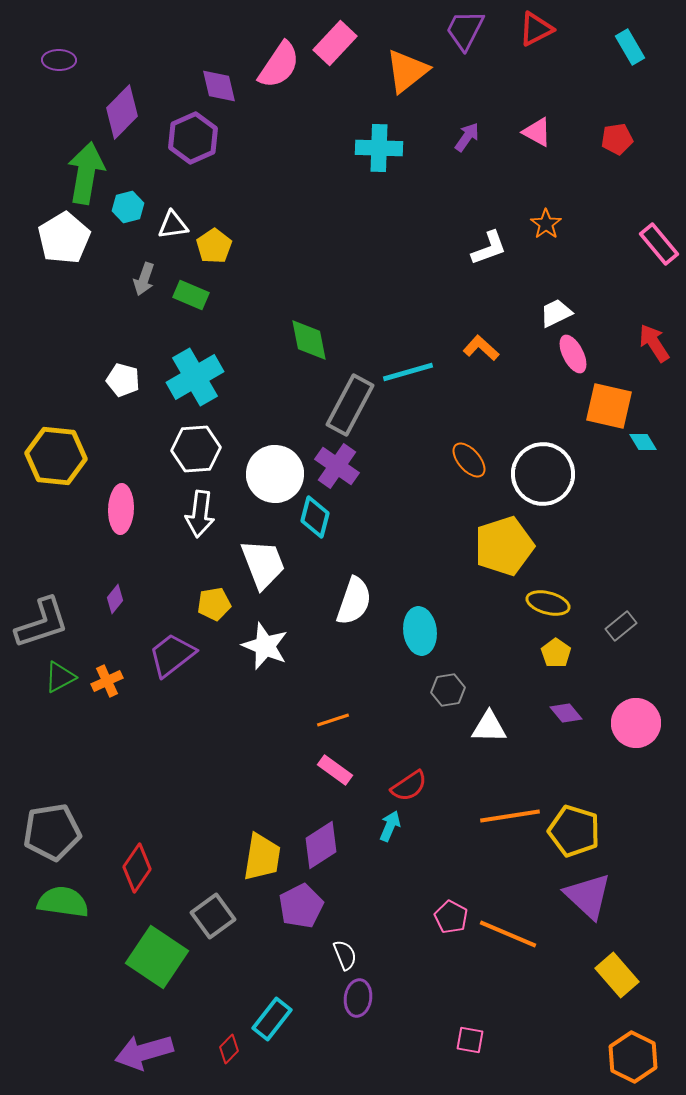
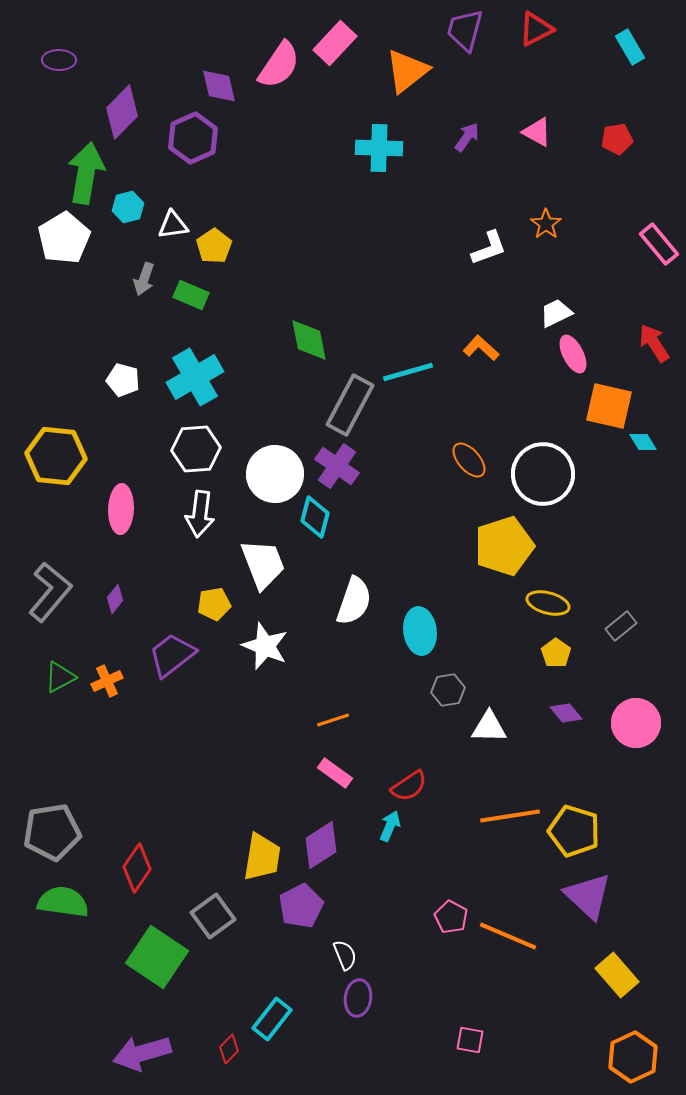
purple trapezoid at (465, 30): rotated 12 degrees counterclockwise
gray L-shape at (42, 623): moved 8 px right, 31 px up; rotated 32 degrees counterclockwise
pink rectangle at (335, 770): moved 3 px down
orange line at (508, 934): moved 2 px down
purple arrow at (144, 1052): moved 2 px left, 1 px down
orange hexagon at (633, 1057): rotated 9 degrees clockwise
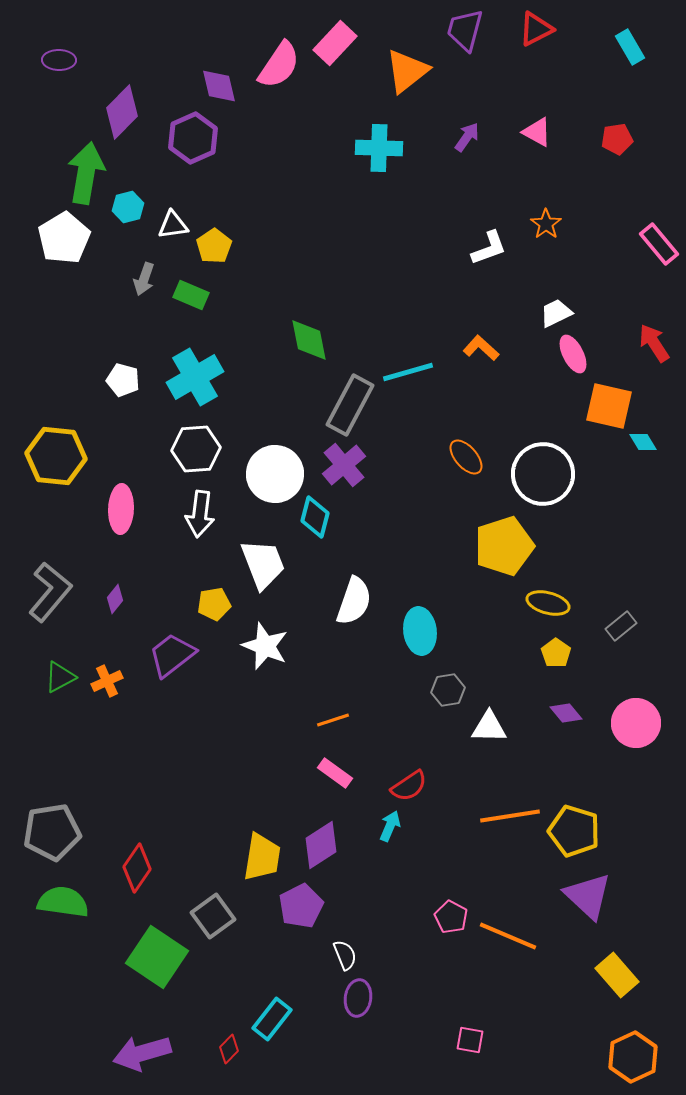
orange ellipse at (469, 460): moved 3 px left, 3 px up
purple cross at (337, 466): moved 7 px right, 1 px up; rotated 15 degrees clockwise
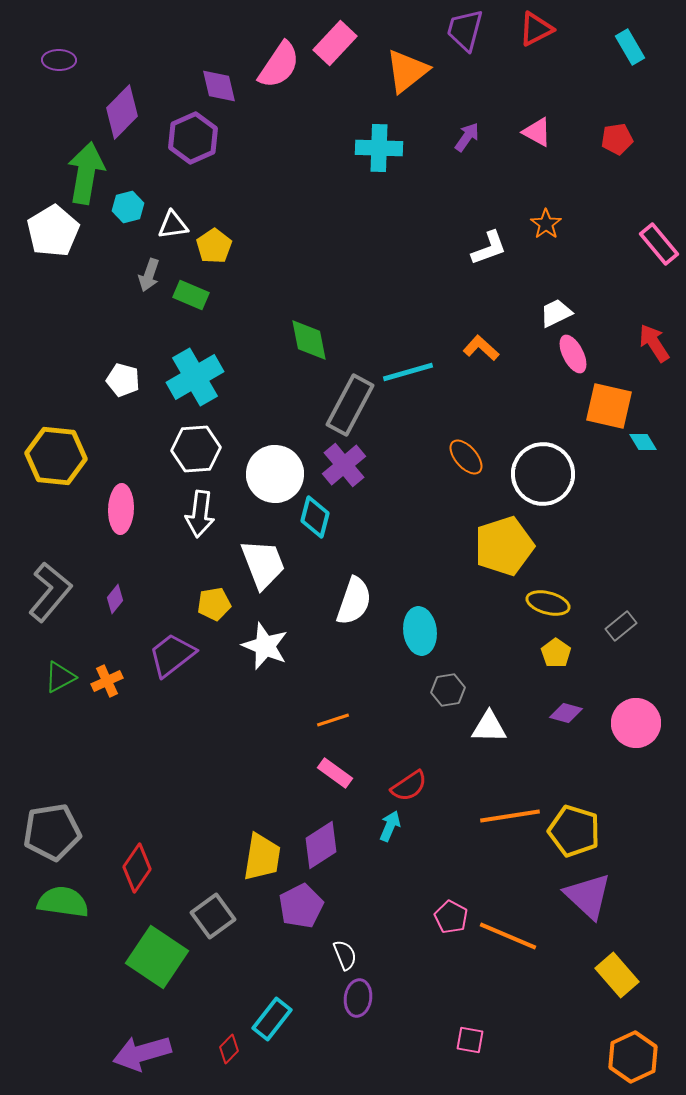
white pentagon at (64, 238): moved 11 px left, 7 px up
gray arrow at (144, 279): moved 5 px right, 4 px up
purple diamond at (566, 713): rotated 36 degrees counterclockwise
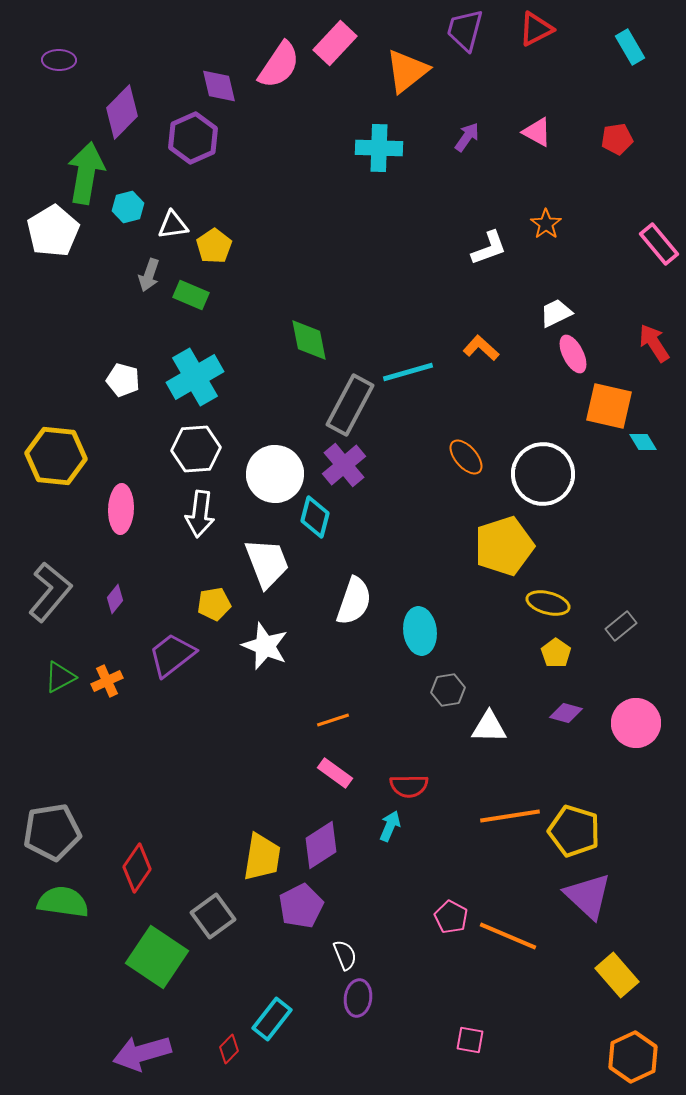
white trapezoid at (263, 564): moved 4 px right, 1 px up
red semicircle at (409, 786): rotated 33 degrees clockwise
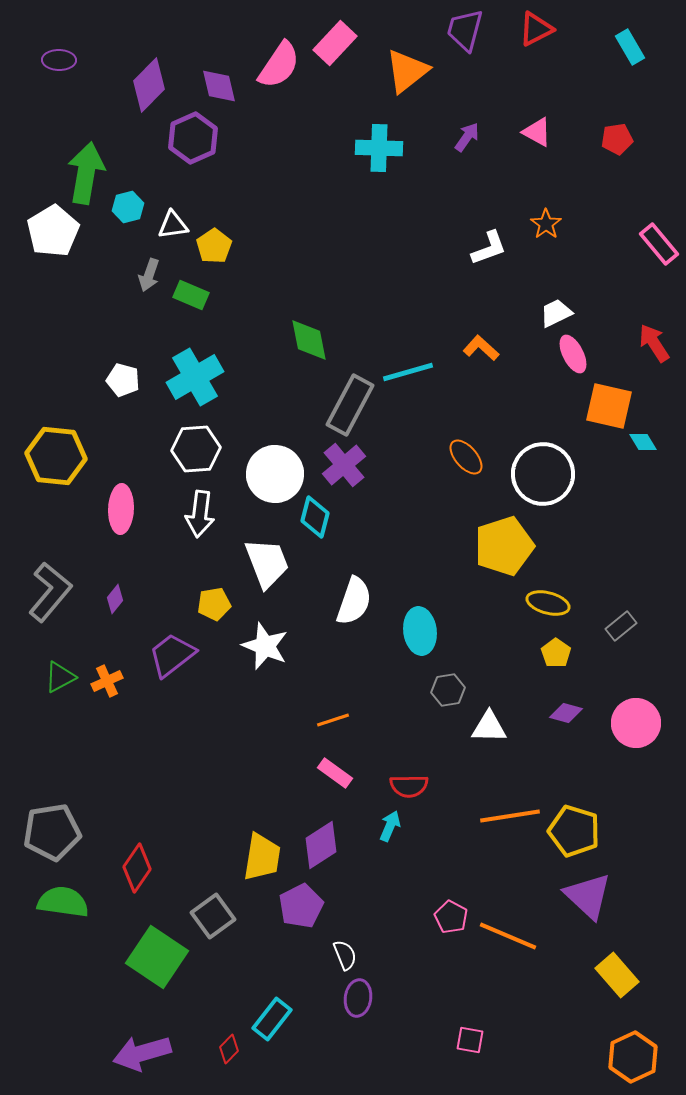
purple diamond at (122, 112): moved 27 px right, 27 px up
